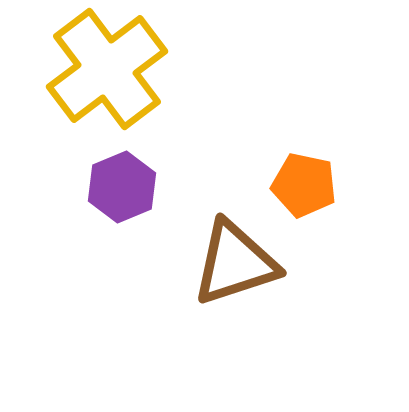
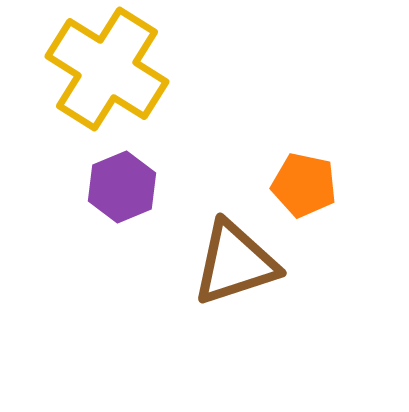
yellow cross: rotated 21 degrees counterclockwise
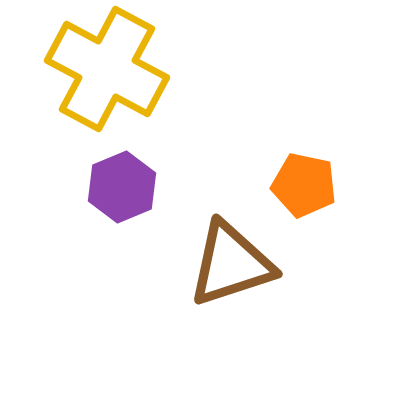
yellow cross: rotated 4 degrees counterclockwise
brown triangle: moved 4 px left, 1 px down
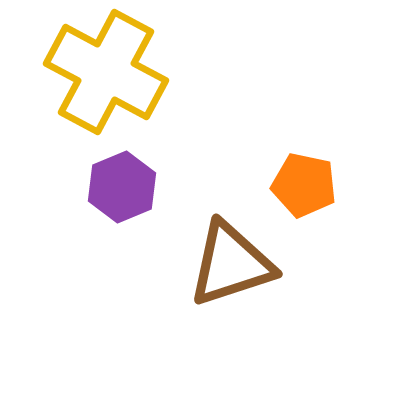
yellow cross: moved 1 px left, 3 px down
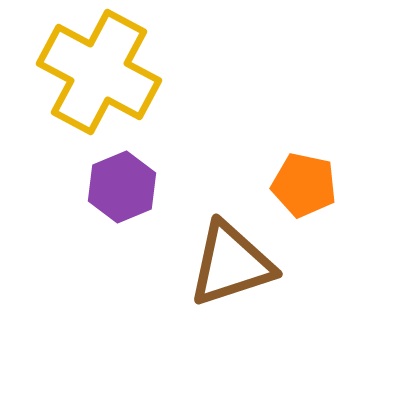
yellow cross: moved 7 px left
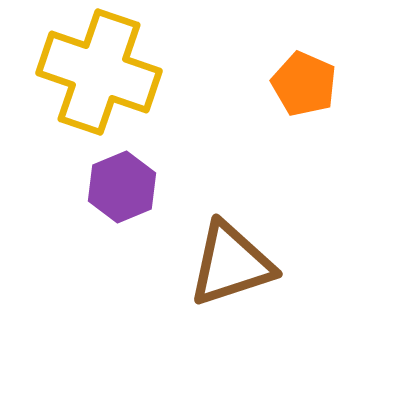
yellow cross: rotated 9 degrees counterclockwise
orange pentagon: moved 101 px up; rotated 12 degrees clockwise
